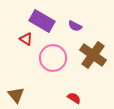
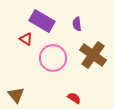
purple semicircle: moved 2 px right, 2 px up; rotated 56 degrees clockwise
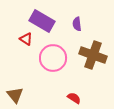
brown cross: rotated 16 degrees counterclockwise
brown triangle: moved 1 px left
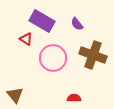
purple semicircle: rotated 32 degrees counterclockwise
red semicircle: rotated 32 degrees counterclockwise
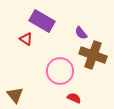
purple semicircle: moved 4 px right, 9 px down
pink circle: moved 7 px right, 13 px down
red semicircle: rotated 24 degrees clockwise
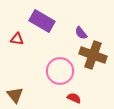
red triangle: moved 9 px left; rotated 24 degrees counterclockwise
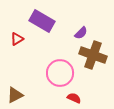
purple semicircle: rotated 96 degrees counterclockwise
red triangle: rotated 40 degrees counterclockwise
pink circle: moved 2 px down
brown triangle: rotated 42 degrees clockwise
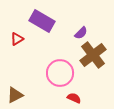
brown cross: rotated 32 degrees clockwise
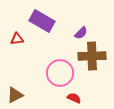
red triangle: rotated 24 degrees clockwise
brown cross: moved 1 px left, 1 px down; rotated 36 degrees clockwise
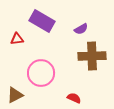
purple semicircle: moved 4 px up; rotated 16 degrees clockwise
pink circle: moved 19 px left
